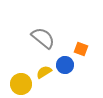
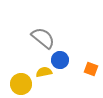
orange square: moved 10 px right, 20 px down
blue circle: moved 5 px left, 5 px up
yellow semicircle: rotated 21 degrees clockwise
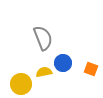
gray semicircle: rotated 30 degrees clockwise
blue circle: moved 3 px right, 3 px down
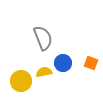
orange square: moved 6 px up
yellow circle: moved 3 px up
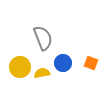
yellow semicircle: moved 2 px left, 1 px down
yellow circle: moved 1 px left, 14 px up
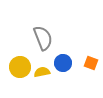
yellow semicircle: moved 1 px up
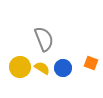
gray semicircle: moved 1 px right, 1 px down
blue circle: moved 5 px down
yellow semicircle: moved 4 px up; rotated 42 degrees clockwise
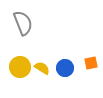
gray semicircle: moved 21 px left, 16 px up
orange square: rotated 32 degrees counterclockwise
blue circle: moved 2 px right
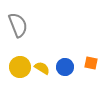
gray semicircle: moved 5 px left, 2 px down
orange square: rotated 24 degrees clockwise
blue circle: moved 1 px up
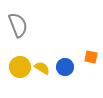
orange square: moved 6 px up
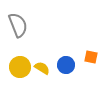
blue circle: moved 1 px right, 2 px up
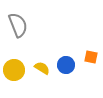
yellow circle: moved 6 px left, 3 px down
